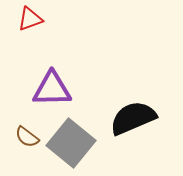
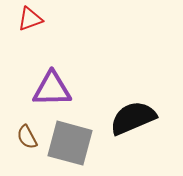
brown semicircle: rotated 25 degrees clockwise
gray square: moved 1 px left; rotated 24 degrees counterclockwise
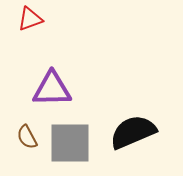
black semicircle: moved 14 px down
gray square: rotated 15 degrees counterclockwise
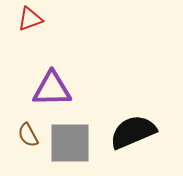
brown semicircle: moved 1 px right, 2 px up
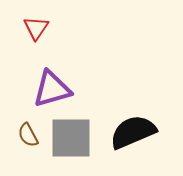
red triangle: moved 6 px right, 9 px down; rotated 36 degrees counterclockwise
purple triangle: rotated 15 degrees counterclockwise
gray square: moved 1 px right, 5 px up
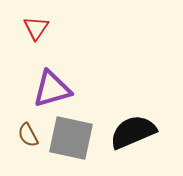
gray square: rotated 12 degrees clockwise
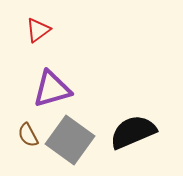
red triangle: moved 2 px right, 2 px down; rotated 20 degrees clockwise
gray square: moved 1 px left, 2 px down; rotated 24 degrees clockwise
